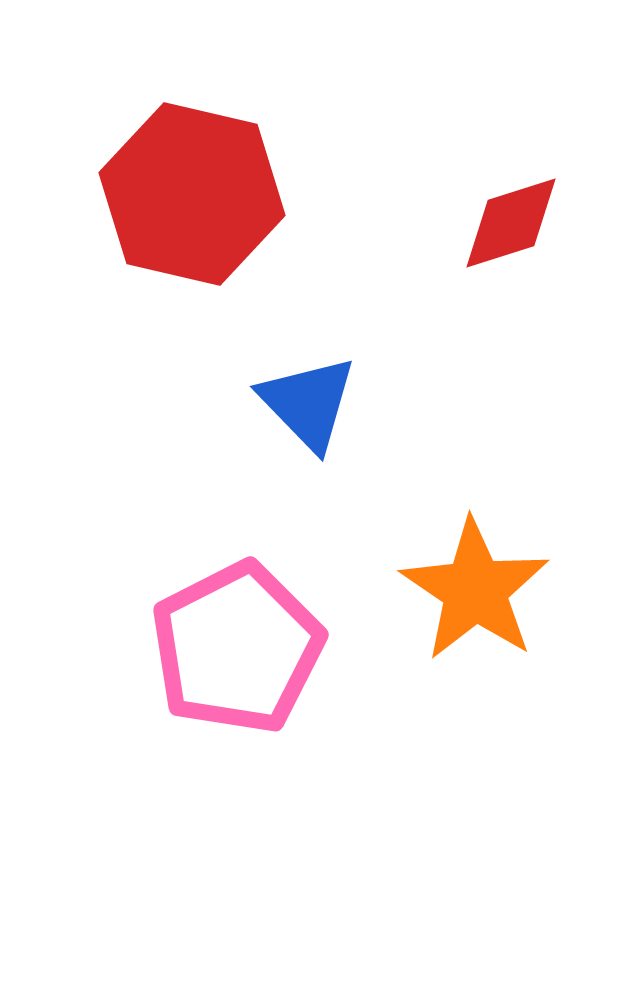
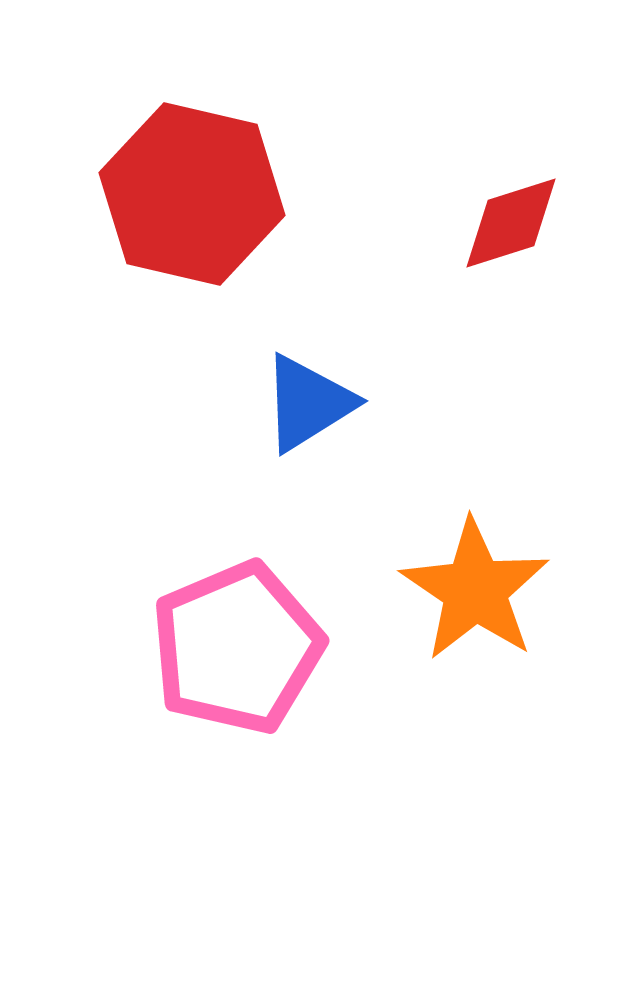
blue triangle: rotated 42 degrees clockwise
pink pentagon: rotated 4 degrees clockwise
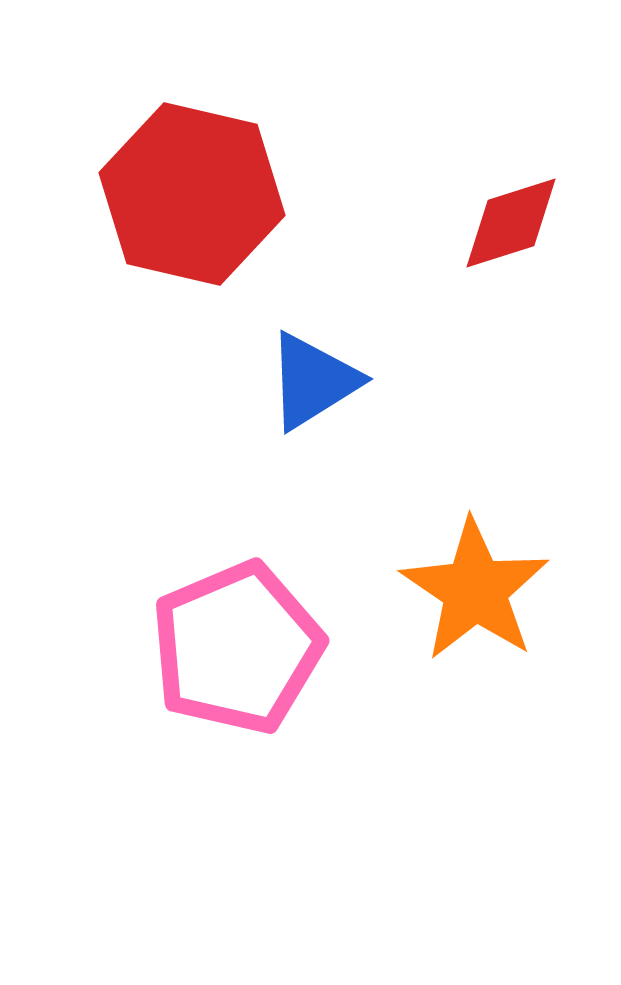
blue triangle: moved 5 px right, 22 px up
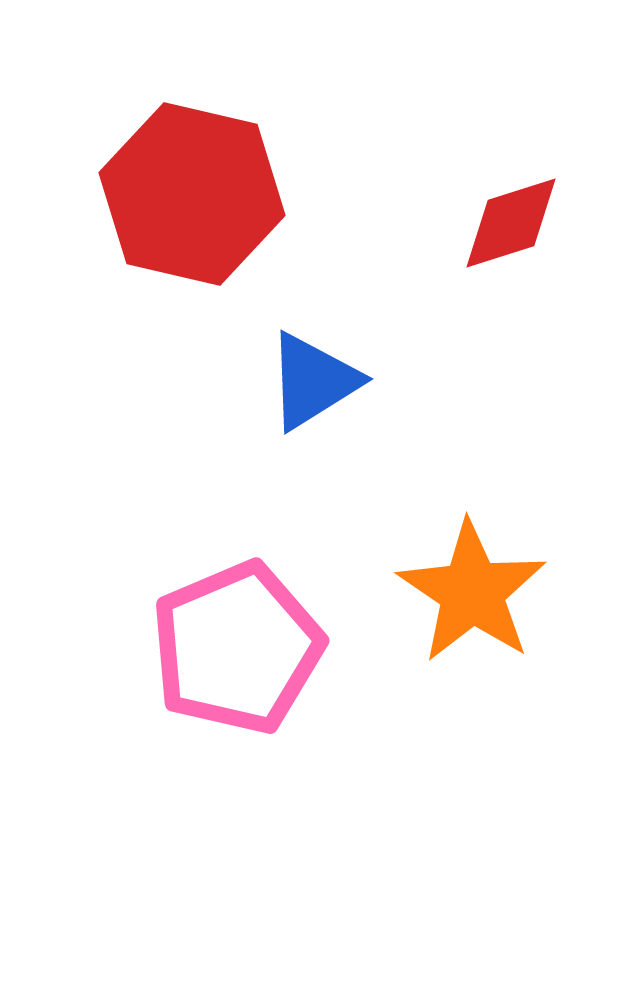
orange star: moved 3 px left, 2 px down
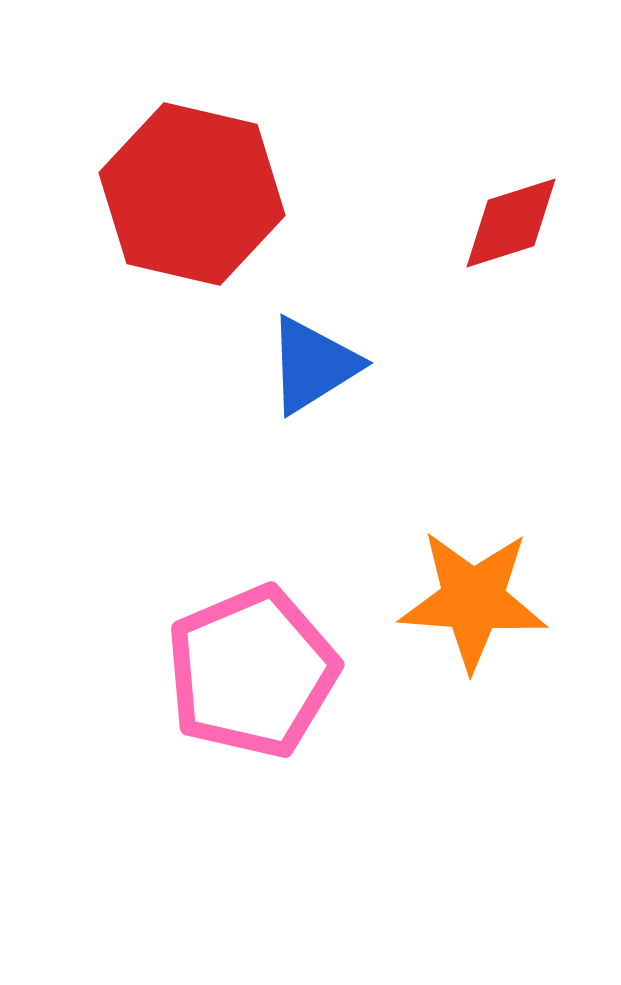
blue triangle: moved 16 px up
orange star: moved 1 px right, 8 px down; rotated 30 degrees counterclockwise
pink pentagon: moved 15 px right, 24 px down
